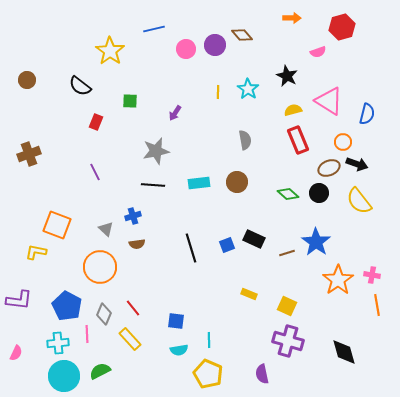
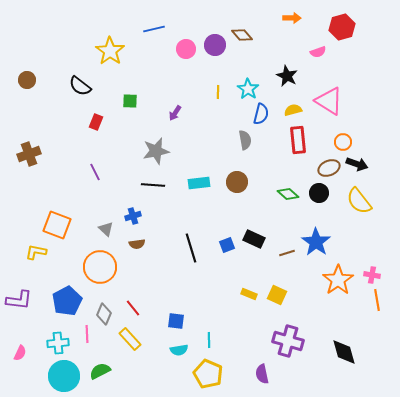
blue semicircle at (367, 114): moved 106 px left
red rectangle at (298, 140): rotated 16 degrees clockwise
orange line at (377, 305): moved 5 px up
blue pentagon at (67, 306): moved 5 px up; rotated 16 degrees clockwise
yellow square at (287, 306): moved 10 px left, 11 px up
pink semicircle at (16, 353): moved 4 px right
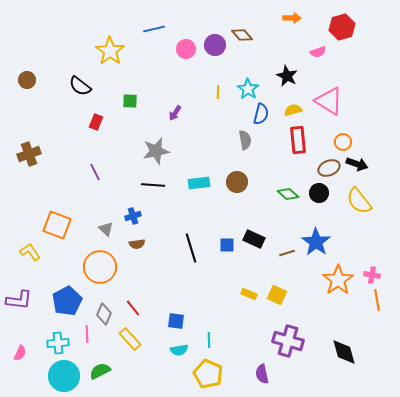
blue square at (227, 245): rotated 21 degrees clockwise
yellow L-shape at (36, 252): moved 6 px left; rotated 45 degrees clockwise
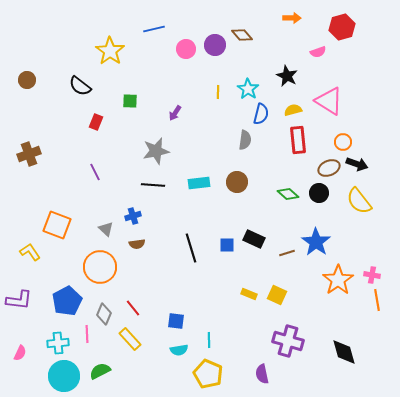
gray semicircle at (245, 140): rotated 18 degrees clockwise
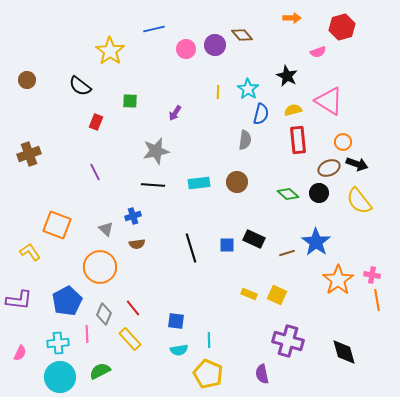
cyan circle at (64, 376): moved 4 px left, 1 px down
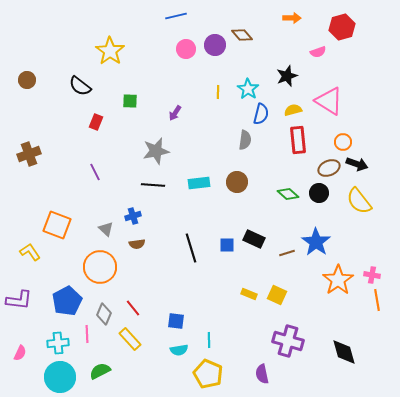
blue line at (154, 29): moved 22 px right, 13 px up
black star at (287, 76): rotated 25 degrees clockwise
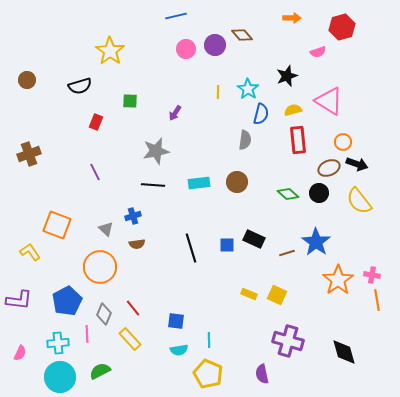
black semicircle at (80, 86): rotated 55 degrees counterclockwise
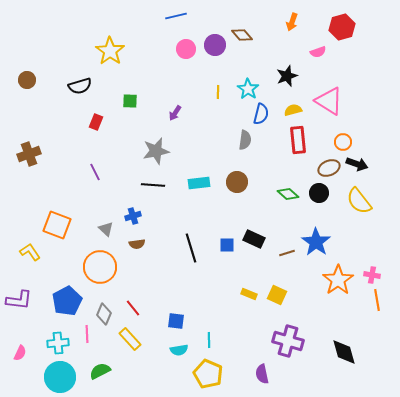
orange arrow at (292, 18): moved 4 px down; rotated 108 degrees clockwise
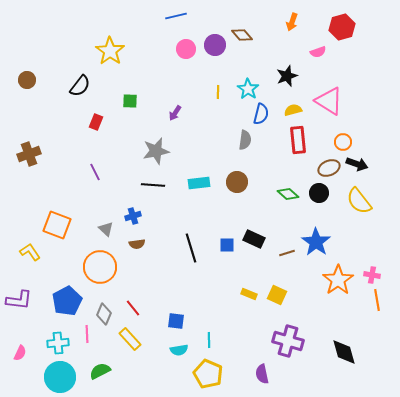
black semicircle at (80, 86): rotated 35 degrees counterclockwise
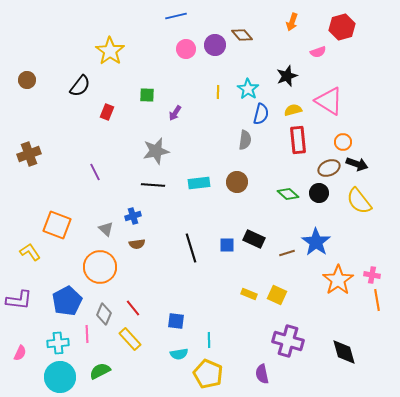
green square at (130, 101): moved 17 px right, 6 px up
red rectangle at (96, 122): moved 11 px right, 10 px up
cyan semicircle at (179, 350): moved 4 px down
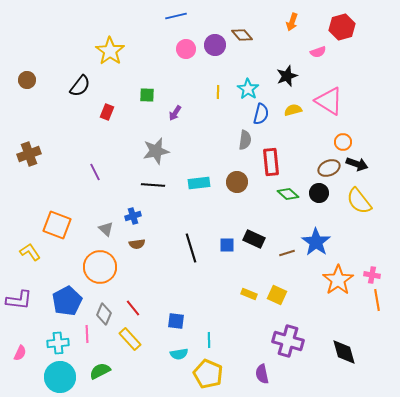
red rectangle at (298, 140): moved 27 px left, 22 px down
